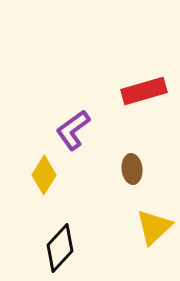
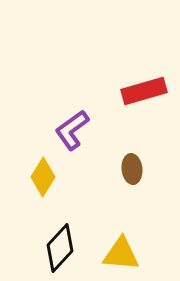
purple L-shape: moved 1 px left
yellow diamond: moved 1 px left, 2 px down
yellow triangle: moved 33 px left, 27 px down; rotated 48 degrees clockwise
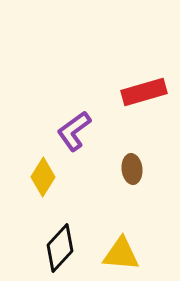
red rectangle: moved 1 px down
purple L-shape: moved 2 px right, 1 px down
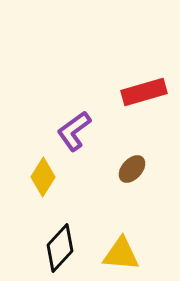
brown ellipse: rotated 48 degrees clockwise
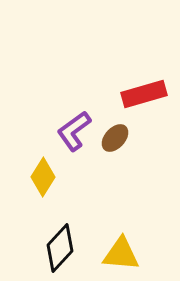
red rectangle: moved 2 px down
brown ellipse: moved 17 px left, 31 px up
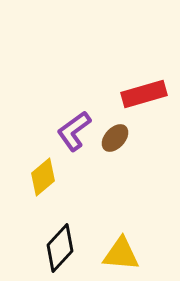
yellow diamond: rotated 18 degrees clockwise
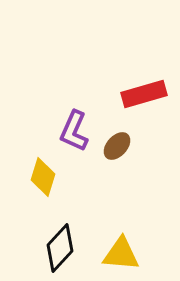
purple L-shape: rotated 30 degrees counterclockwise
brown ellipse: moved 2 px right, 8 px down
yellow diamond: rotated 33 degrees counterclockwise
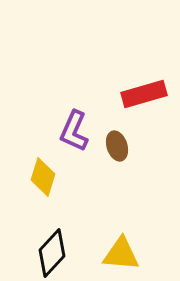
brown ellipse: rotated 60 degrees counterclockwise
black diamond: moved 8 px left, 5 px down
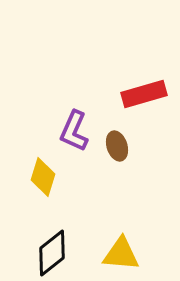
black diamond: rotated 9 degrees clockwise
